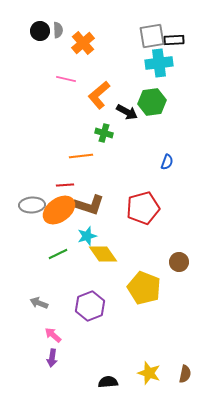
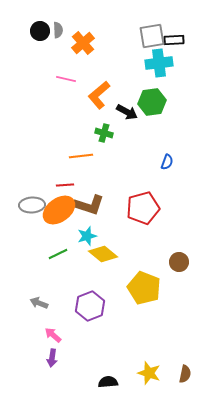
yellow diamond: rotated 16 degrees counterclockwise
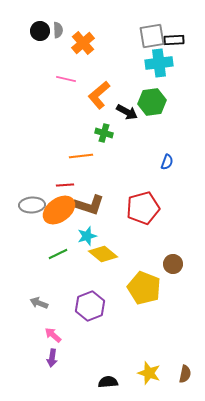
brown circle: moved 6 px left, 2 px down
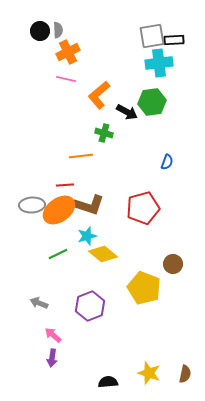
orange cross: moved 15 px left, 9 px down; rotated 15 degrees clockwise
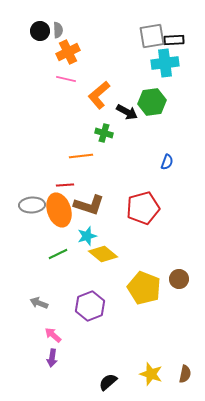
cyan cross: moved 6 px right
orange ellipse: rotated 72 degrees counterclockwise
brown circle: moved 6 px right, 15 px down
yellow star: moved 2 px right, 1 px down
black semicircle: rotated 36 degrees counterclockwise
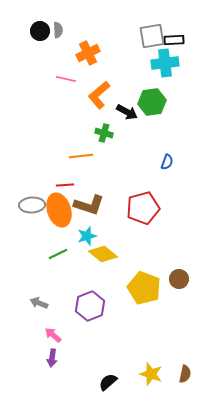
orange cross: moved 20 px right, 1 px down
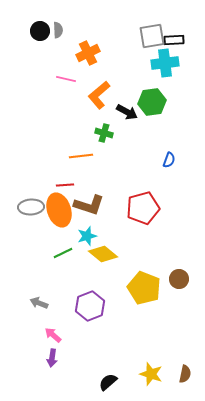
blue semicircle: moved 2 px right, 2 px up
gray ellipse: moved 1 px left, 2 px down
green line: moved 5 px right, 1 px up
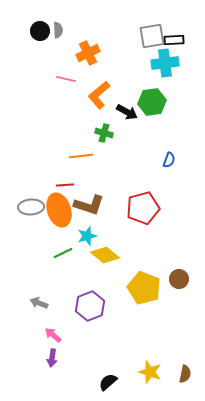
yellow diamond: moved 2 px right, 1 px down
yellow star: moved 1 px left, 2 px up
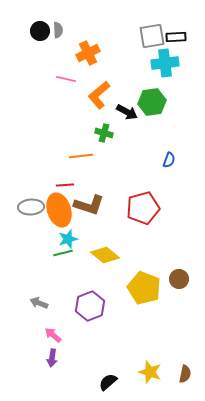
black rectangle: moved 2 px right, 3 px up
cyan star: moved 19 px left, 3 px down
green line: rotated 12 degrees clockwise
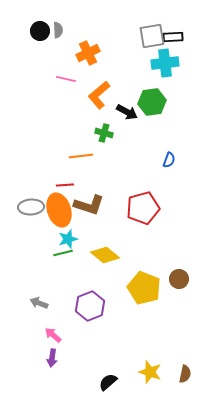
black rectangle: moved 3 px left
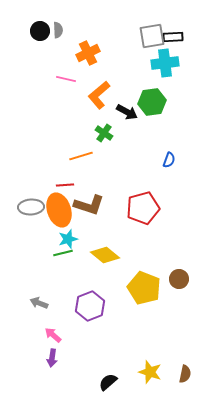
green cross: rotated 18 degrees clockwise
orange line: rotated 10 degrees counterclockwise
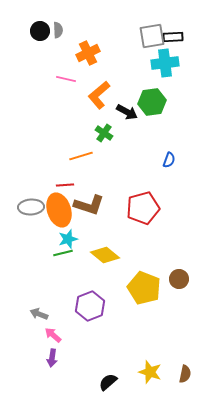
gray arrow: moved 11 px down
